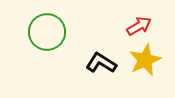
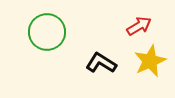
yellow star: moved 5 px right, 1 px down
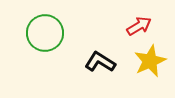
green circle: moved 2 px left, 1 px down
black L-shape: moved 1 px left, 1 px up
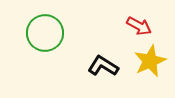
red arrow: rotated 60 degrees clockwise
black L-shape: moved 3 px right, 4 px down
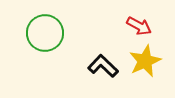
yellow star: moved 5 px left
black L-shape: rotated 12 degrees clockwise
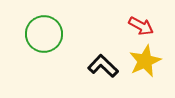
red arrow: moved 2 px right
green circle: moved 1 px left, 1 px down
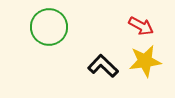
green circle: moved 5 px right, 7 px up
yellow star: rotated 16 degrees clockwise
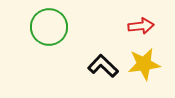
red arrow: rotated 35 degrees counterclockwise
yellow star: moved 1 px left, 3 px down
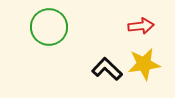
black L-shape: moved 4 px right, 3 px down
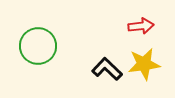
green circle: moved 11 px left, 19 px down
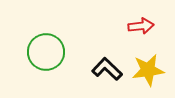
green circle: moved 8 px right, 6 px down
yellow star: moved 4 px right, 6 px down
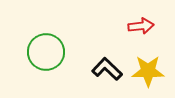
yellow star: moved 1 px down; rotated 8 degrees clockwise
